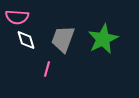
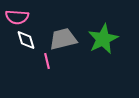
gray trapezoid: rotated 56 degrees clockwise
pink line: moved 8 px up; rotated 28 degrees counterclockwise
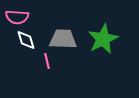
gray trapezoid: rotated 16 degrees clockwise
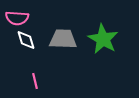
pink semicircle: moved 1 px down
green star: rotated 16 degrees counterclockwise
pink line: moved 12 px left, 20 px down
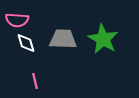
pink semicircle: moved 2 px down
white diamond: moved 3 px down
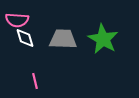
white diamond: moved 1 px left, 5 px up
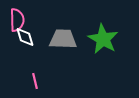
pink semicircle: rotated 95 degrees counterclockwise
white diamond: moved 1 px up
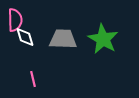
pink semicircle: moved 2 px left
pink line: moved 2 px left, 2 px up
